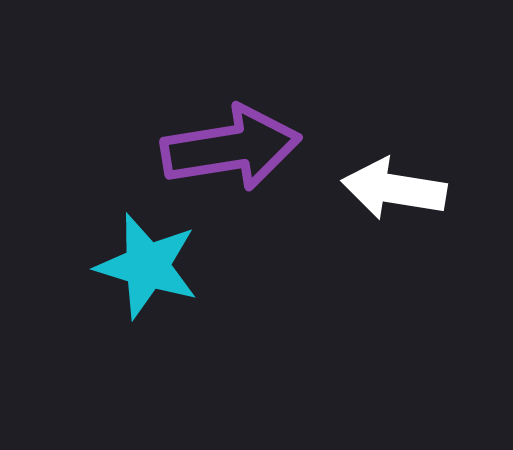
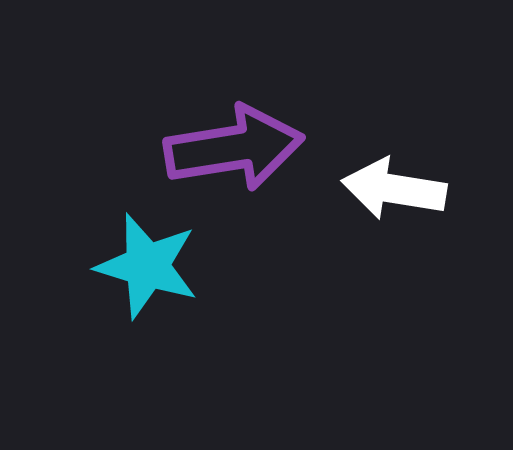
purple arrow: moved 3 px right
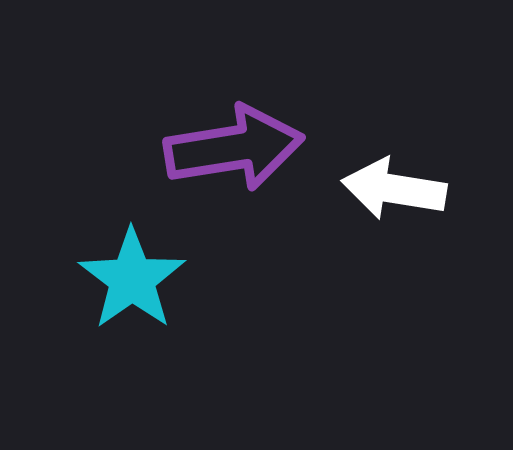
cyan star: moved 15 px left, 13 px down; rotated 20 degrees clockwise
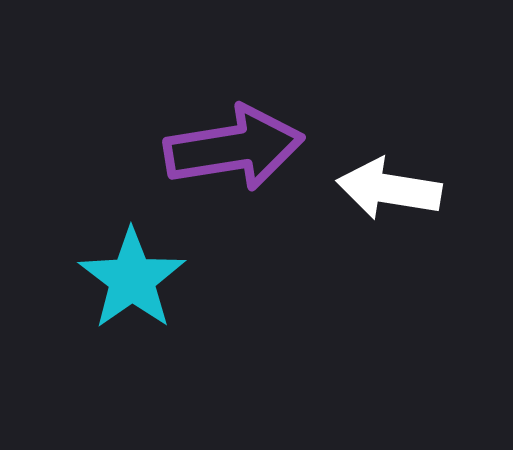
white arrow: moved 5 px left
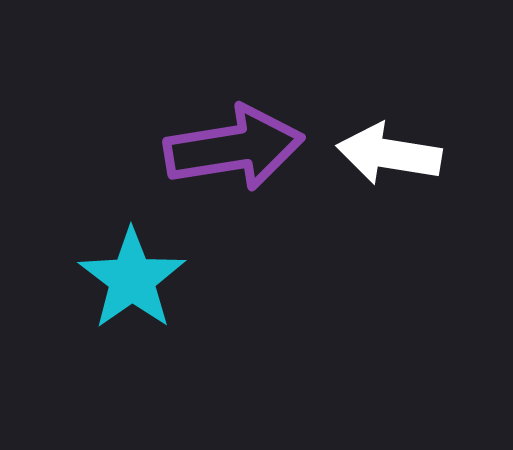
white arrow: moved 35 px up
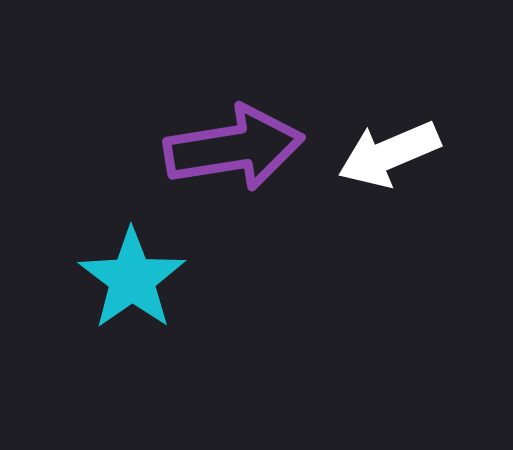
white arrow: rotated 32 degrees counterclockwise
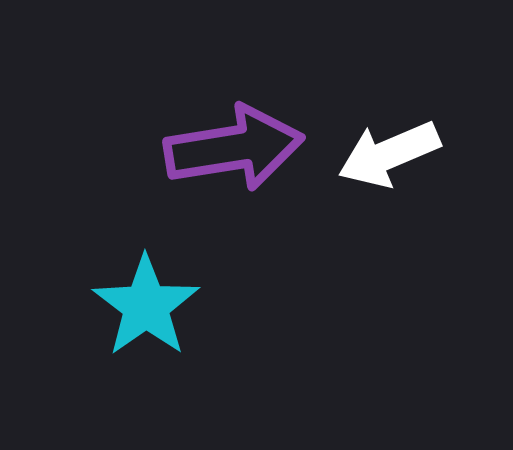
cyan star: moved 14 px right, 27 px down
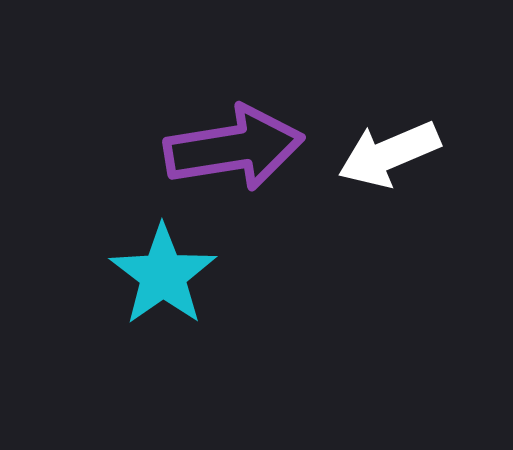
cyan star: moved 17 px right, 31 px up
